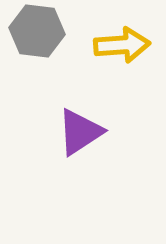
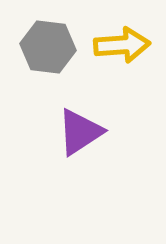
gray hexagon: moved 11 px right, 16 px down
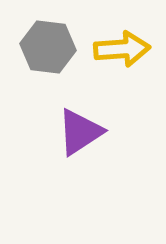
yellow arrow: moved 4 px down
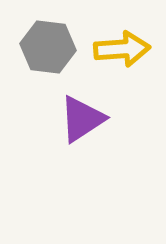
purple triangle: moved 2 px right, 13 px up
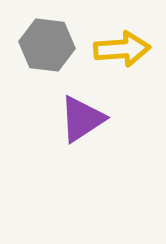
gray hexagon: moved 1 px left, 2 px up
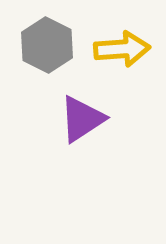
gray hexagon: rotated 20 degrees clockwise
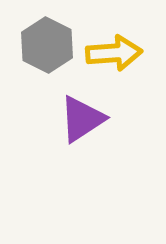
yellow arrow: moved 8 px left, 4 px down
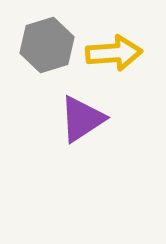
gray hexagon: rotated 16 degrees clockwise
